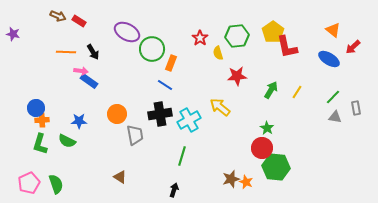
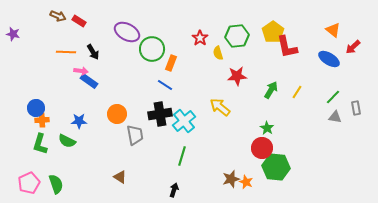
cyan cross at (189, 120): moved 5 px left, 1 px down; rotated 10 degrees counterclockwise
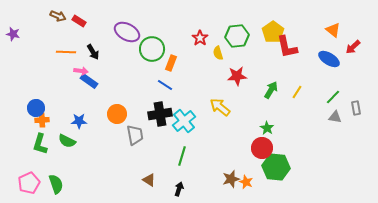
brown triangle at (120, 177): moved 29 px right, 3 px down
black arrow at (174, 190): moved 5 px right, 1 px up
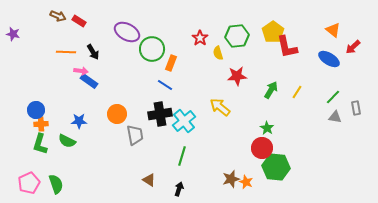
blue circle at (36, 108): moved 2 px down
orange cross at (42, 120): moved 1 px left, 4 px down
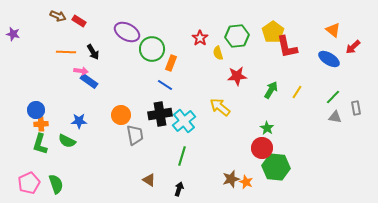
orange circle at (117, 114): moved 4 px right, 1 px down
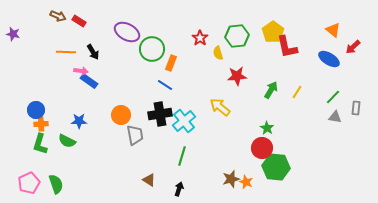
gray rectangle at (356, 108): rotated 16 degrees clockwise
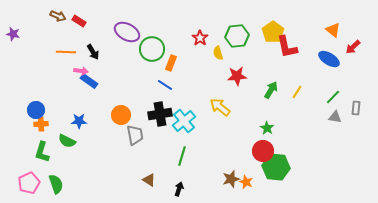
green L-shape at (40, 144): moved 2 px right, 8 px down
red circle at (262, 148): moved 1 px right, 3 px down
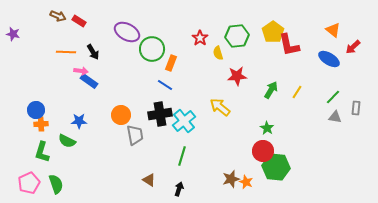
red L-shape at (287, 47): moved 2 px right, 2 px up
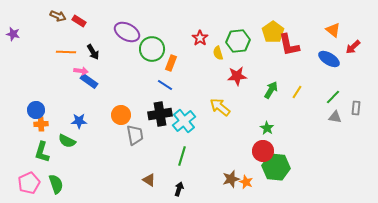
green hexagon at (237, 36): moved 1 px right, 5 px down
